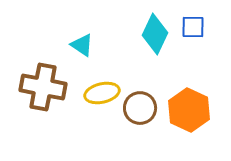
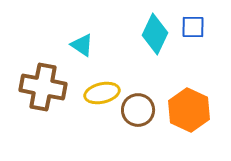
brown circle: moved 2 px left, 2 px down
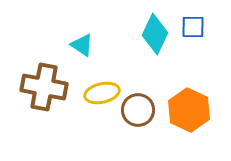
brown cross: moved 1 px right
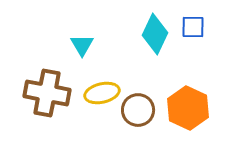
cyan triangle: rotated 25 degrees clockwise
brown cross: moved 3 px right, 6 px down
orange hexagon: moved 1 px left, 2 px up
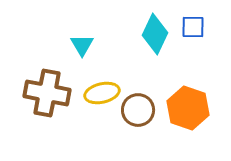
orange hexagon: rotated 6 degrees counterclockwise
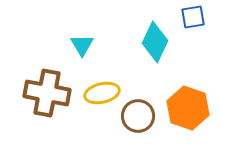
blue square: moved 10 px up; rotated 10 degrees counterclockwise
cyan diamond: moved 8 px down
brown circle: moved 6 px down
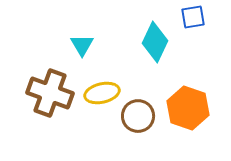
brown cross: moved 3 px right; rotated 9 degrees clockwise
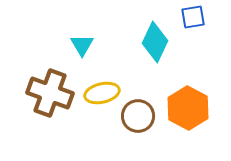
orange hexagon: rotated 9 degrees clockwise
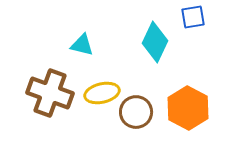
cyan triangle: rotated 45 degrees counterclockwise
brown circle: moved 2 px left, 4 px up
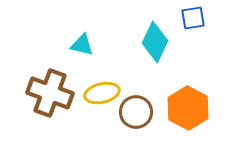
blue square: moved 1 px down
